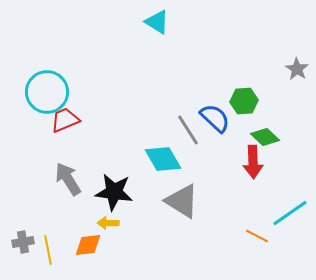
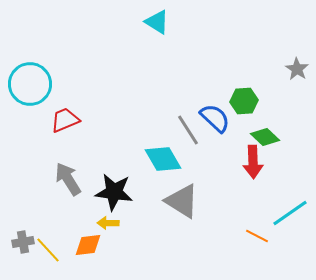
cyan circle: moved 17 px left, 8 px up
yellow line: rotated 32 degrees counterclockwise
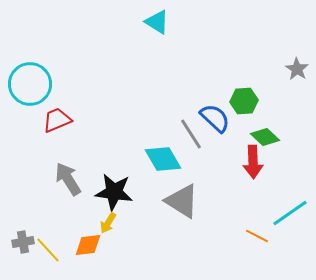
red trapezoid: moved 8 px left
gray line: moved 3 px right, 4 px down
yellow arrow: rotated 60 degrees counterclockwise
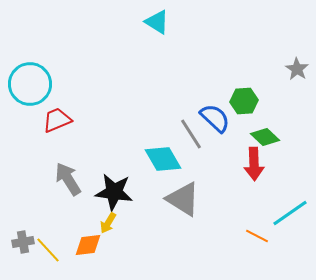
red arrow: moved 1 px right, 2 px down
gray triangle: moved 1 px right, 2 px up
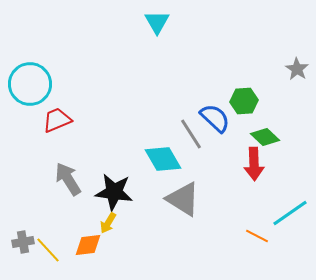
cyan triangle: rotated 28 degrees clockwise
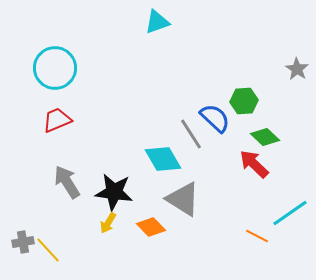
cyan triangle: rotated 40 degrees clockwise
cyan circle: moved 25 px right, 16 px up
red arrow: rotated 136 degrees clockwise
gray arrow: moved 1 px left, 3 px down
orange diamond: moved 63 px right, 18 px up; rotated 52 degrees clockwise
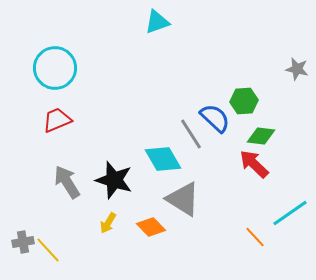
gray star: rotated 20 degrees counterclockwise
green diamond: moved 4 px left, 1 px up; rotated 36 degrees counterclockwise
black star: moved 12 px up; rotated 9 degrees clockwise
orange line: moved 2 px left, 1 px down; rotated 20 degrees clockwise
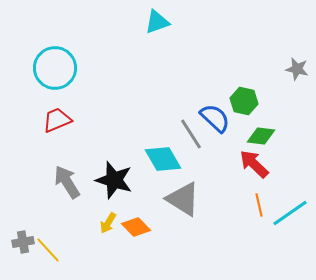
green hexagon: rotated 16 degrees clockwise
orange diamond: moved 15 px left
orange line: moved 4 px right, 32 px up; rotated 30 degrees clockwise
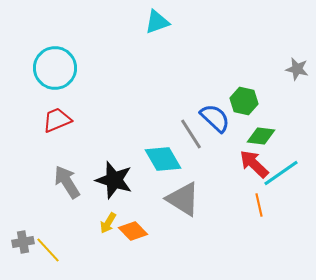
cyan line: moved 9 px left, 40 px up
orange diamond: moved 3 px left, 4 px down
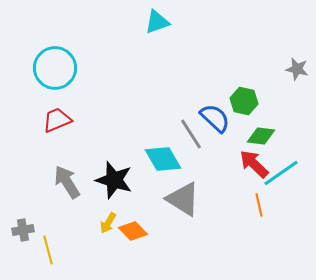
gray cross: moved 12 px up
yellow line: rotated 28 degrees clockwise
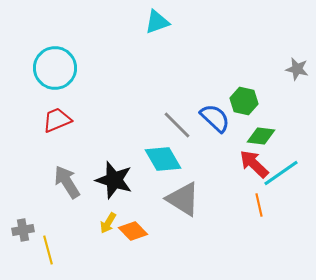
gray line: moved 14 px left, 9 px up; rotated 12 degrees counterclockwise
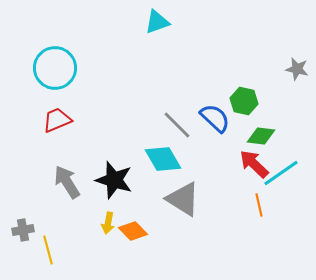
yellow arrow: rotated 20 degrees counterclockwise
